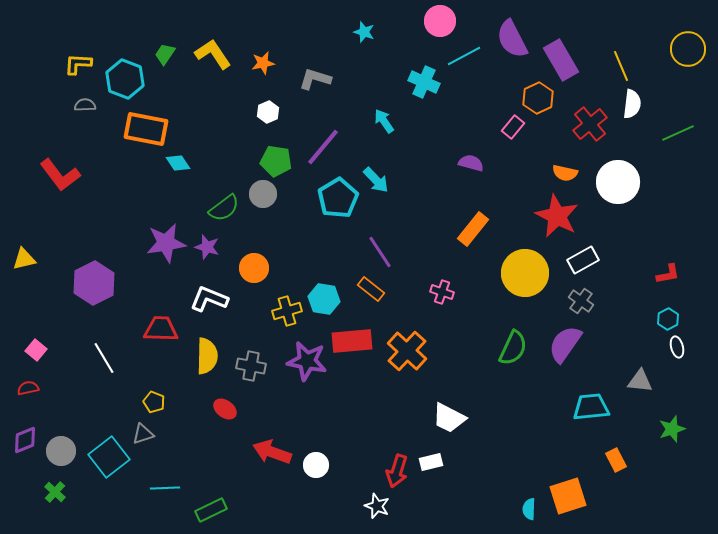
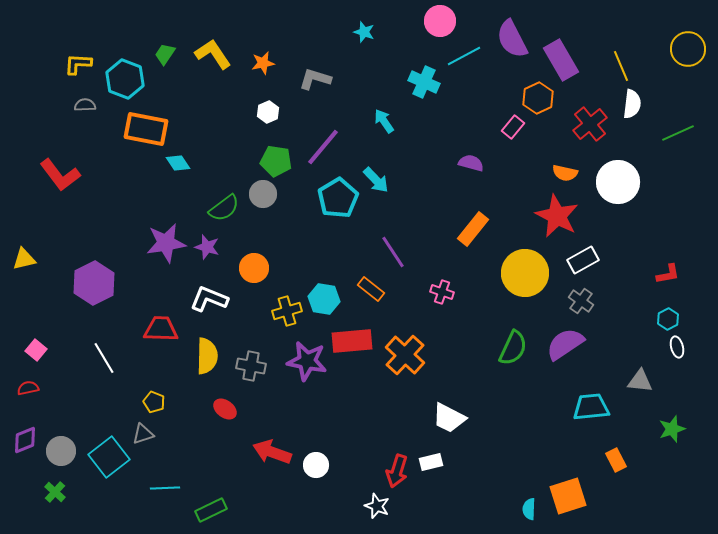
purple line at (380, 252): moved 13 px right
purple semicircle at (565, 344): rotated 21 degrees clockwise
orange cross at (407, 351): moved 2 px left, 4 px down
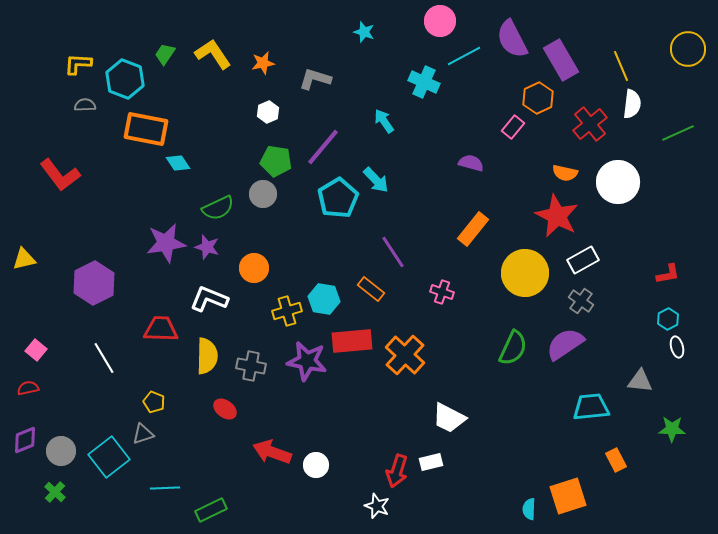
green semicircle at (224, 208): moved 6 px left; rotated 12 degrees clockwise
green star at (672, 429): rotated 20 degrees clockwise
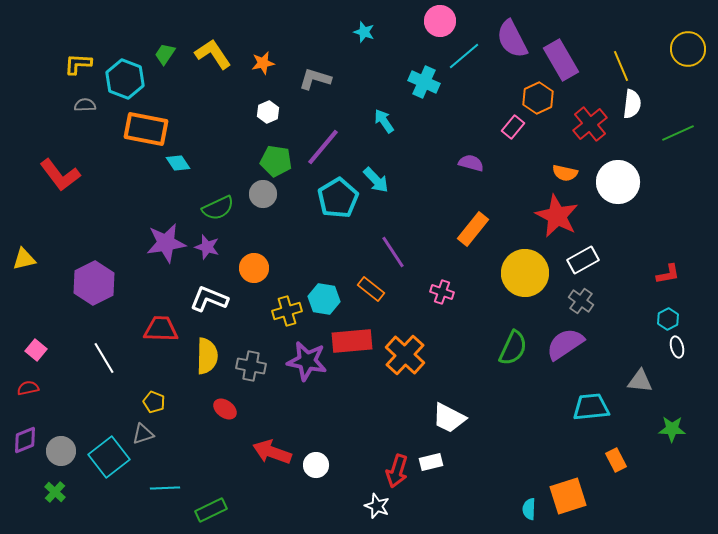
cyan line at (464, 56): rotated 12 degrees counterclockwise
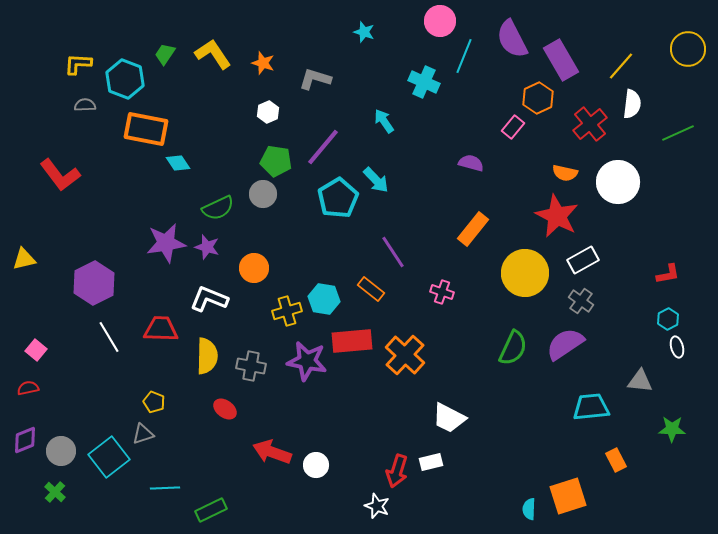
cyan line at (464, 56): rotated 28 degrees counterclockwise
orange star at (263, 63): rotated 30 degrees clockwise
yellow line at (621, 66): rotated 64 degrees clockwise
white line at (104, 358): moved 5 px right, 21 px up
